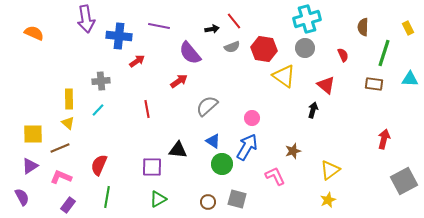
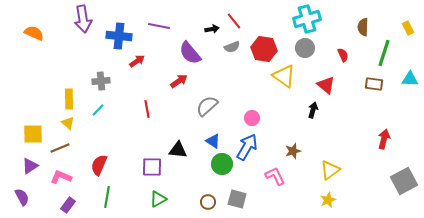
purple arrow at (86, 19): moved 3 px left
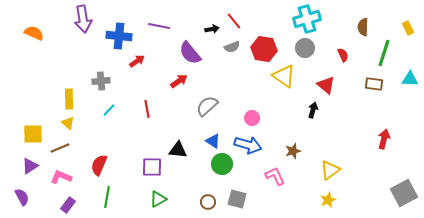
cyan line at (98, 110): moved 11 px right
blue arrow at (247, 147): moved 1 px right, 2 px up; rotated 76 degrees clockwise
gray square at (404, 181): moved 12 px down
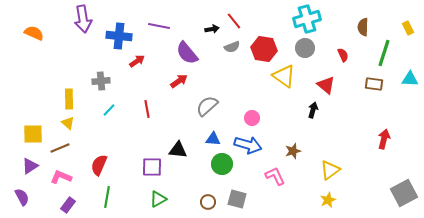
purple semicircle at (190, 53): moved 3 px left
blue triangle at (213, 141): moved 2 px up; rotated 28 degrees counterclockwise
